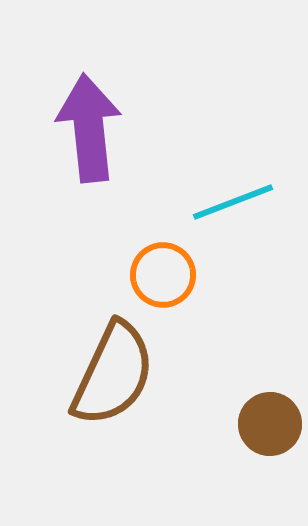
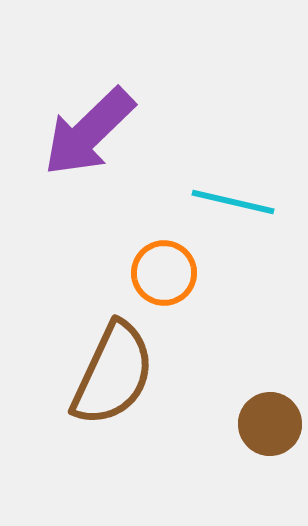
purple arrow: moved 4 px down; rotated 128 degrees counterclockwise
cyan line: rotated 34 degrees clockwise
orange circle: moved 1 px right, 2 px up
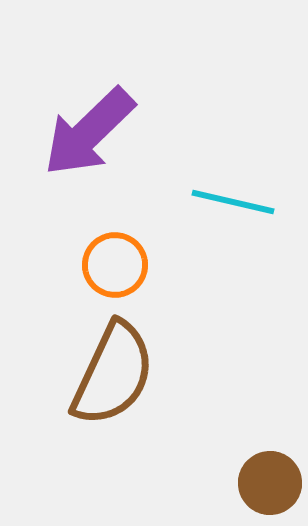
orange circle: moved 49 px left, 8 px up
brown circle: moved 59 px down
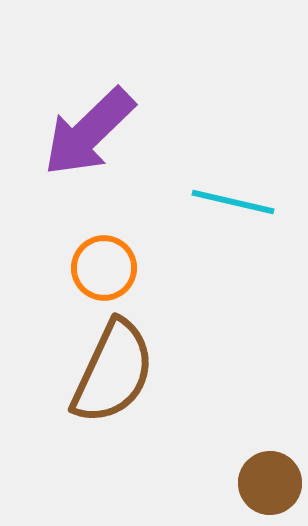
orange circle: moved 11 px left, 3 px down
brown semicircle: moved 2 px up
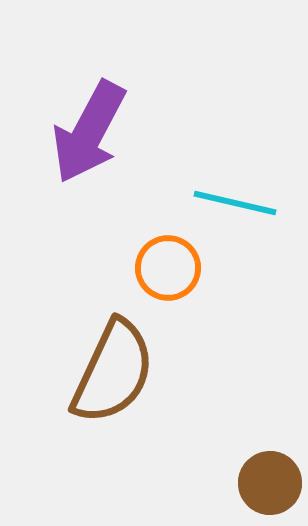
purple arrow: rotated 18 degrees counterclockwise
cyan line: moved 2 px right, 1 px down
orange circle: moved 64 px right
